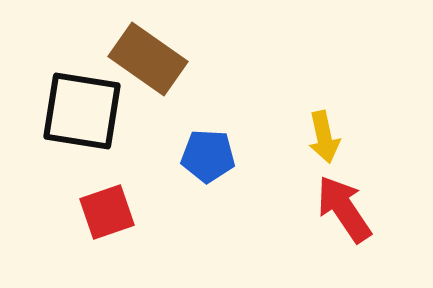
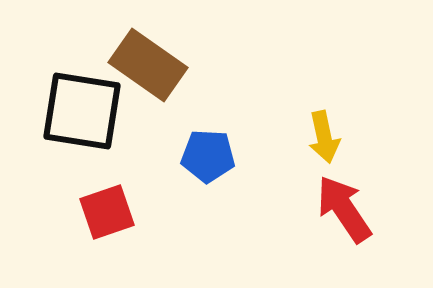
brown rectangle: moved 6 px down
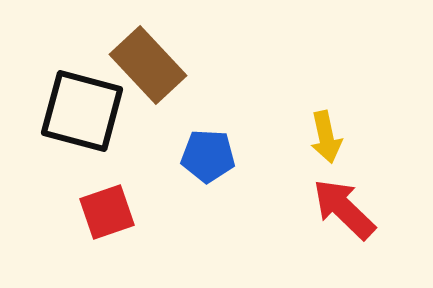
brown rectangle: rotated 12 degrees clockwise
black square: rotated 6 degrees clockwise
yellow arrow: moved 2 px right
red arrow: rotated 12 degrees counterclockwise
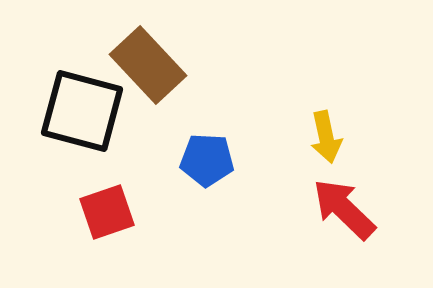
blue pentagon: moved 1 px left, 4 px down
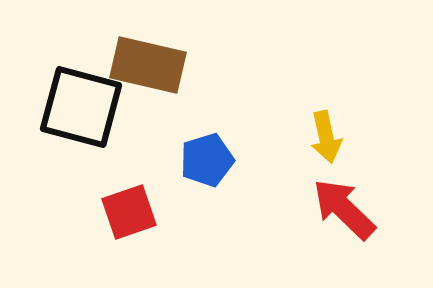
brown rectangle: rotated 34 degrees counterclockwise
black square: moved 1 px left, 4 px up
blue pentagon: rotated 20 degrees counterclockwise
red square: moved 22 px right
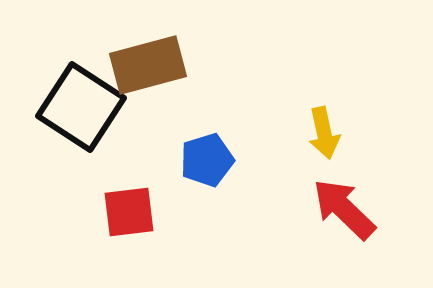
brown rectangle: rotated 28 degrees counterclockwise
black square: rotated 18 degrees clockwise
yellow arrow: moved 2 px left, 4 px up
red square: rotated 12 degrees clockwise
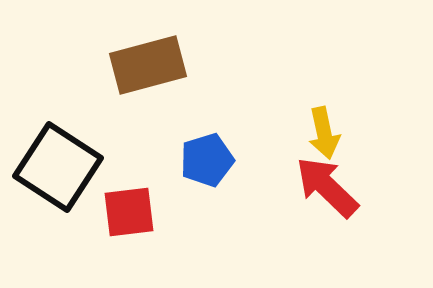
black square: moved 23 px left, 60 px down
red arrow: moved 17 px left, 22 px up
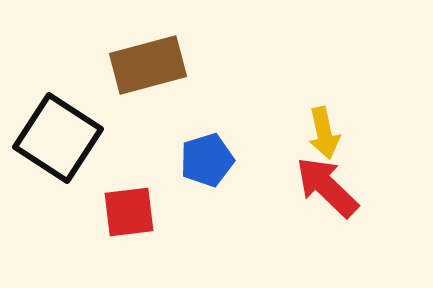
black square: moved 29 px up
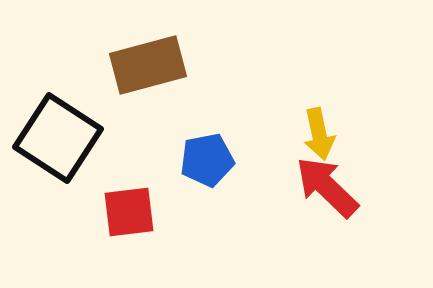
yellow arrow: moved 5 px left, 1 px down
blue pentagon: rotated 6 degrees clockwise
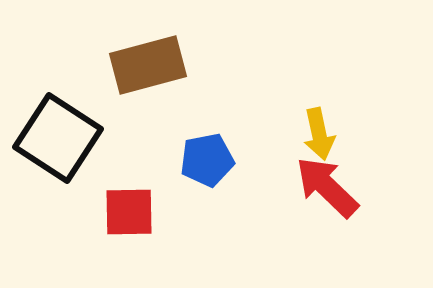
red square: rotated 6 degrees clockwise
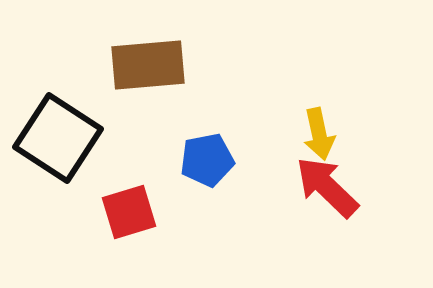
brown rectangle: rotated 10 degrees clockwise
red square: rotated 16 degrees counterclockwise
